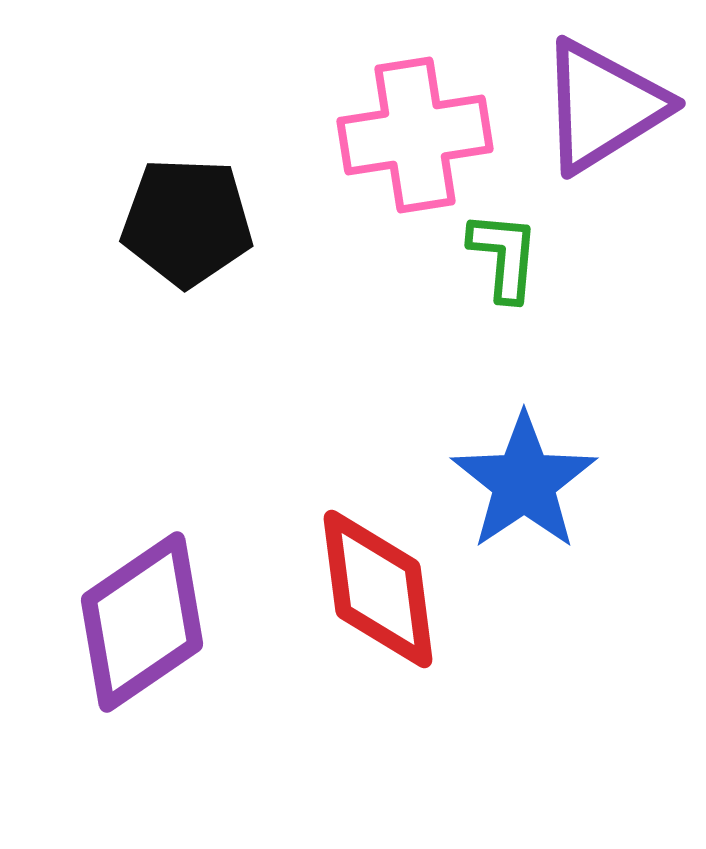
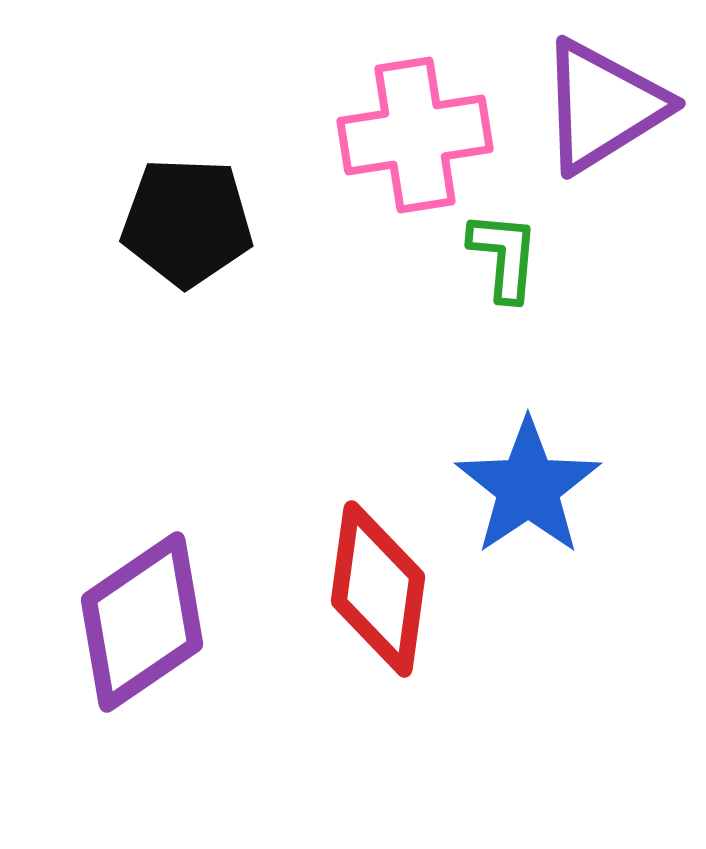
blue star: moved 4 px right, 5 px down
red diamond: rotated 15 degrees clockwise
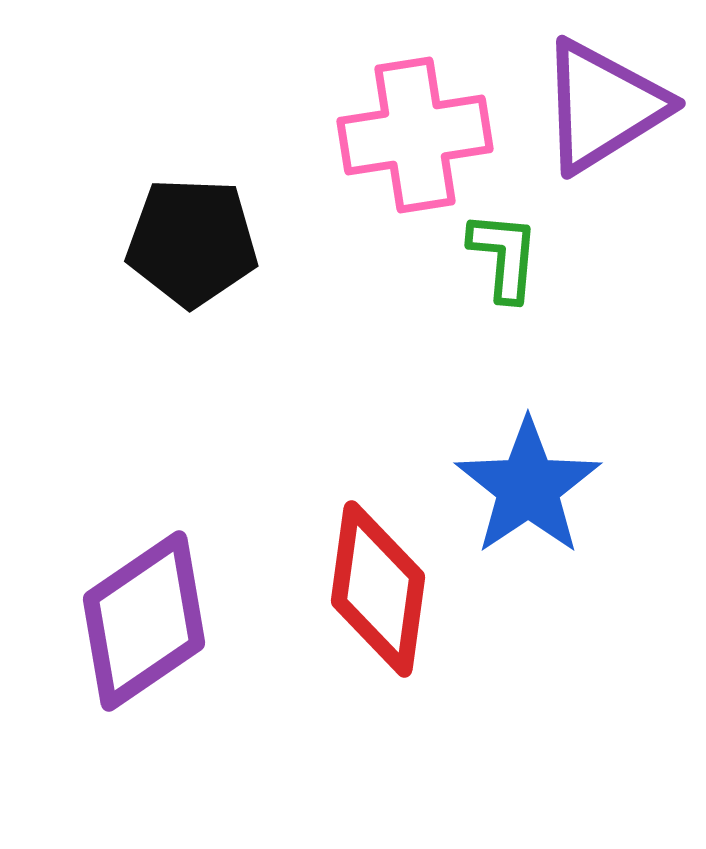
black pentagon: moved 5 px right, 20 px down
purple diamond: moved 2 px right, 1 px up
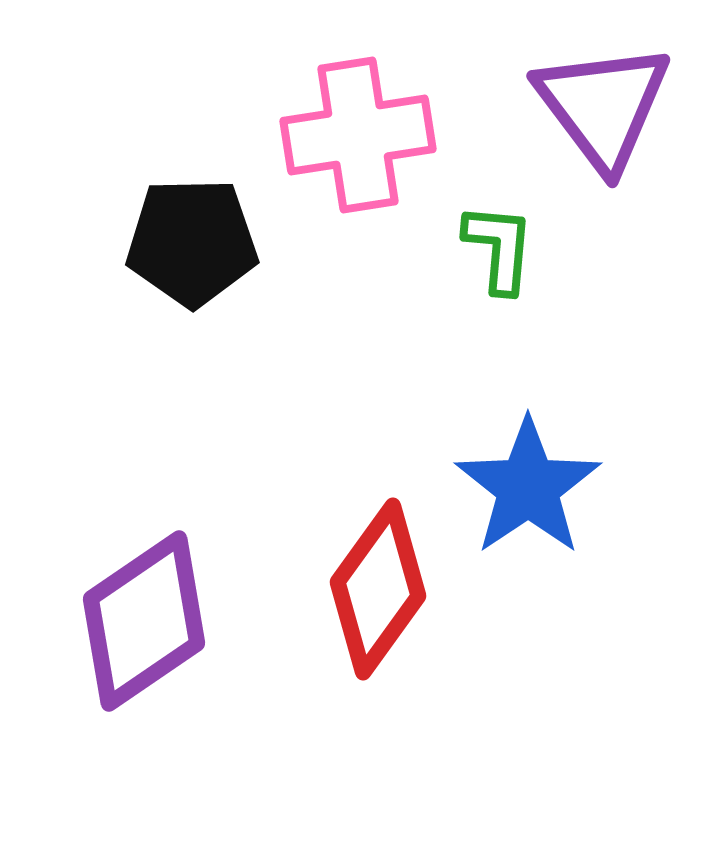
purple triangle: rotated 35 degrees counterclockwise
pink cross: moved 57 px left
black pentagon: rotated 3 degrees counterclockwise
green L-shape: moved 5 px left, 8 px up
red diamond: rotated 28 degrees clockwise
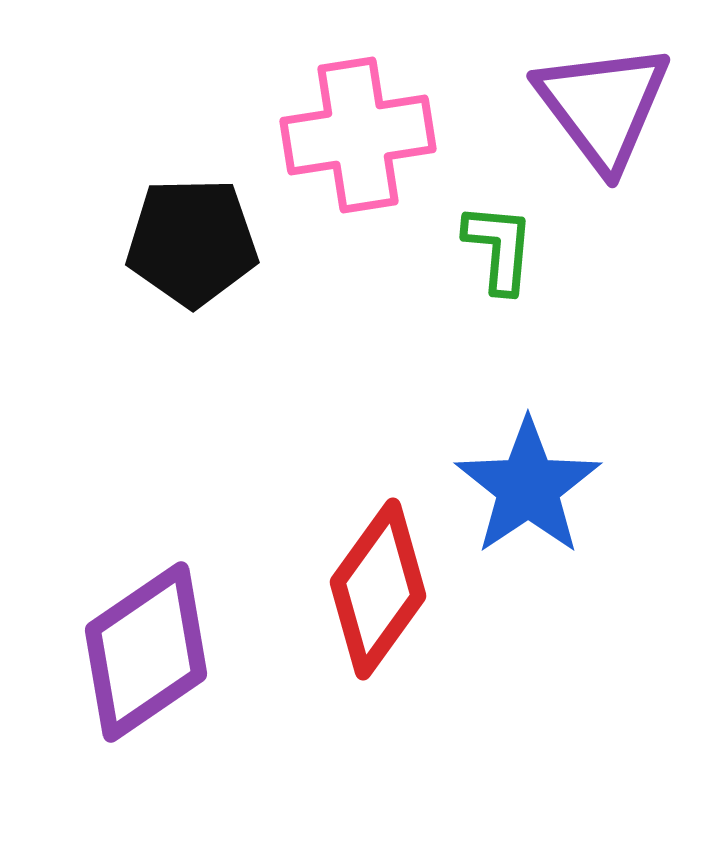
purple diamond: moved 2 px right, 31 px down
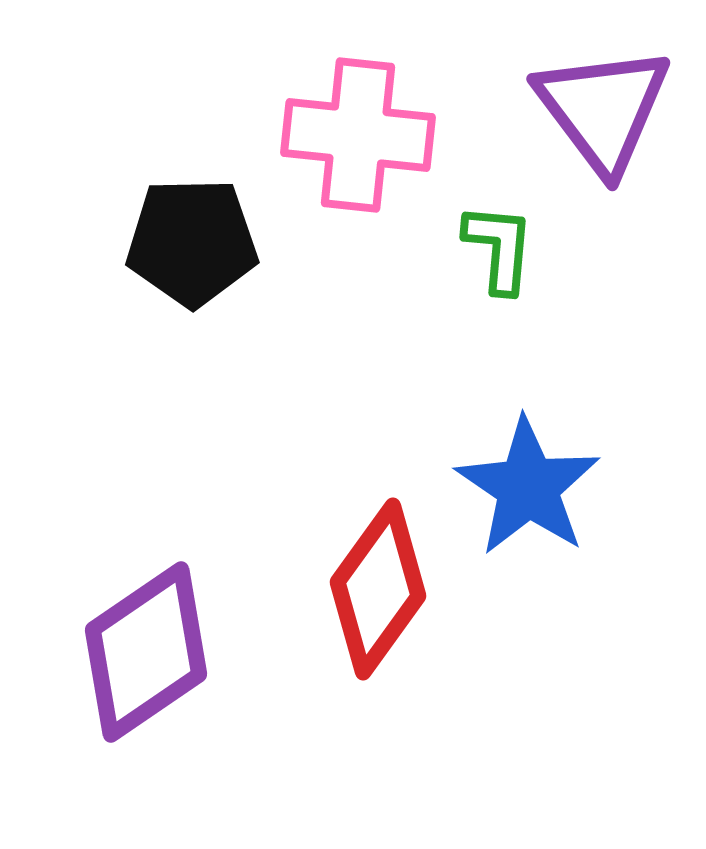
purple triangle: moved 3 px down
pink cross: rotated 15 degrees clockwise
blue star: rotated 4 degrees counterclockwise
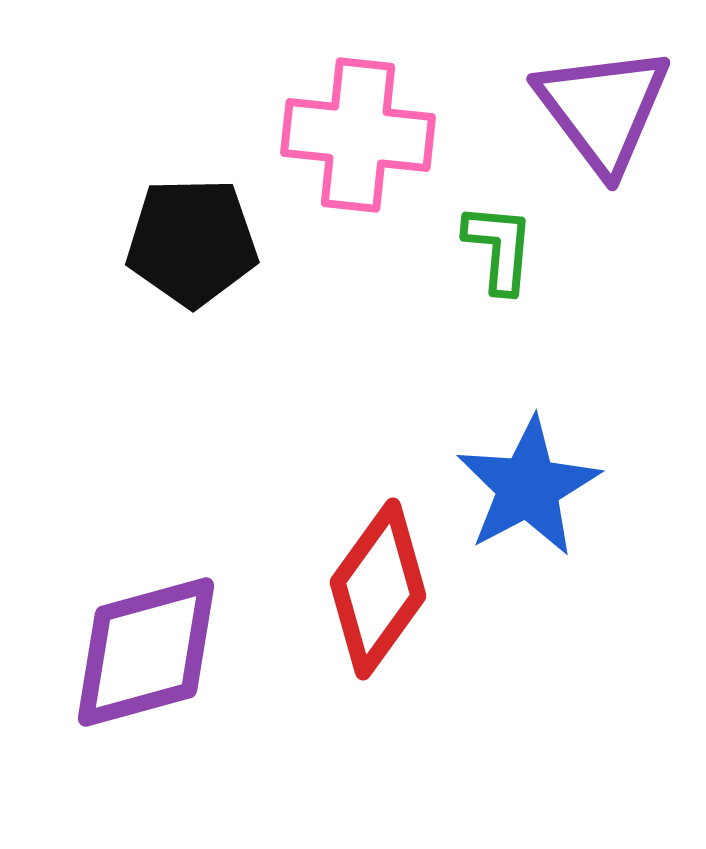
blue star: rotated 10 degrees clockwise
purple diamond: rotated 19 degrees clockwise
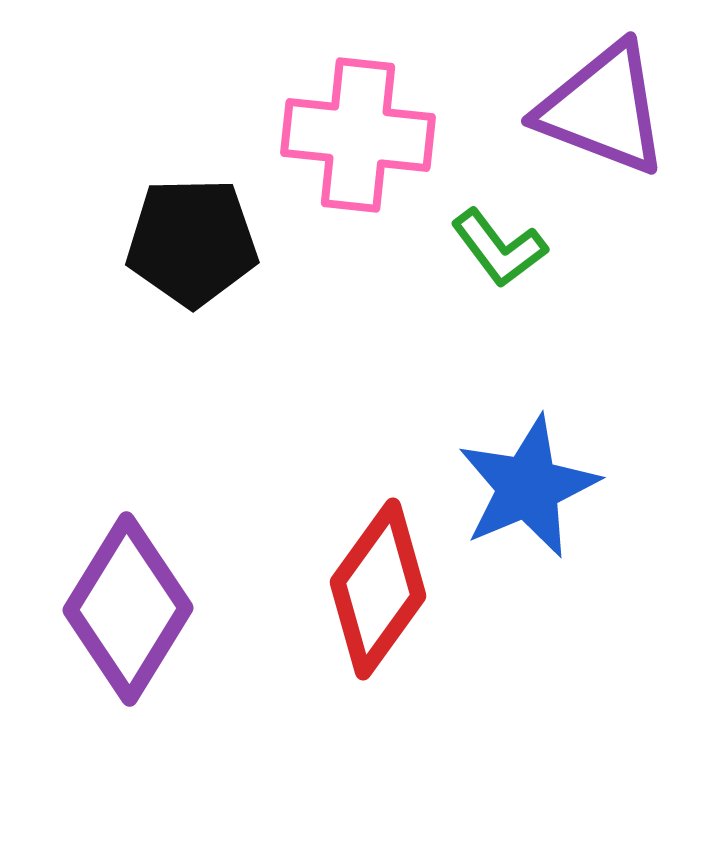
purple triangle: rotated 32 degrees counterclockwise
green L-shape: rotated 138 degrees clockwise
blue star: rotated 5 degrees clockwise
purple diamond: moved 18 px left, 43 px up; rotated 43 degrees counterclockwise
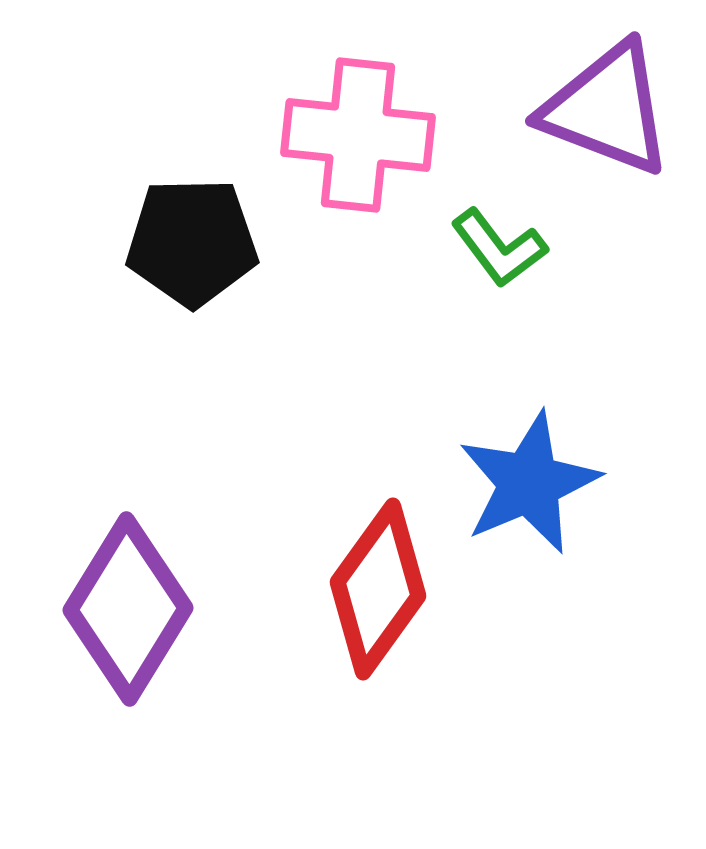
purple triangle: moved 4 px right
blue star: moved 1 px right, 4 px up
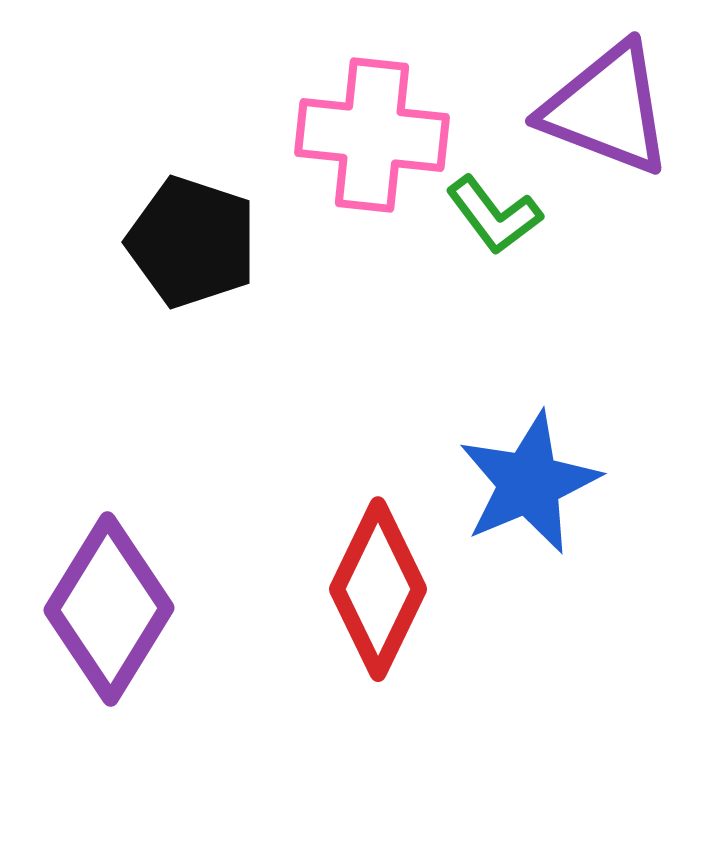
pink cross: moved 14 px right
black pentagon: rotated 19 degrees clockwise
green L-shape: moved 5 px left, 33 px up
red diamond: rotated 10 degrees counterclockwise
purple diamond: moved 19 px left
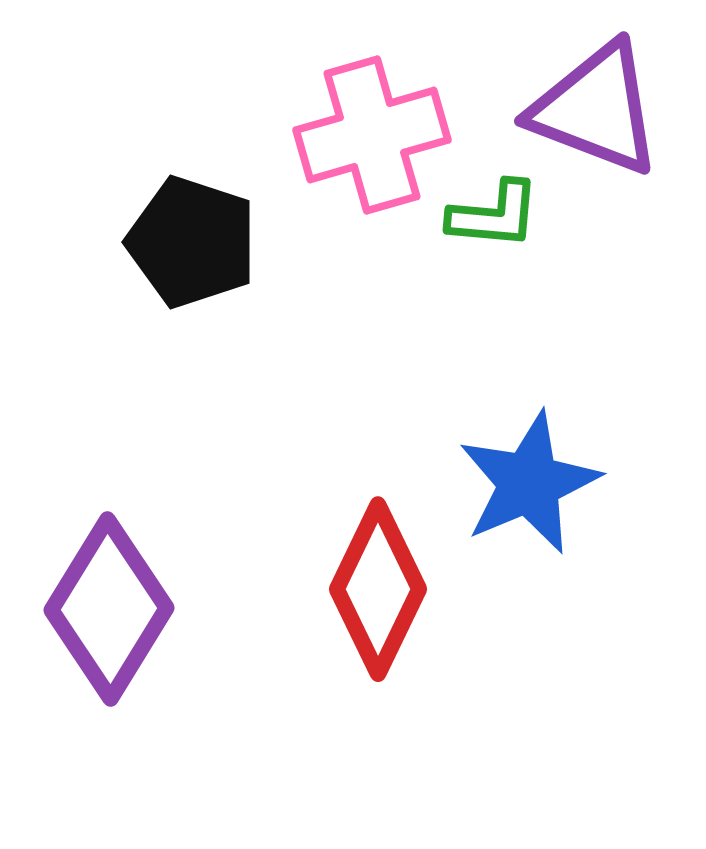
purple triangle: moved 11 px left
pink cross: rotated 22 degrees counterclockwise
green L-shape: rotated 48 degrees counterclockwise
